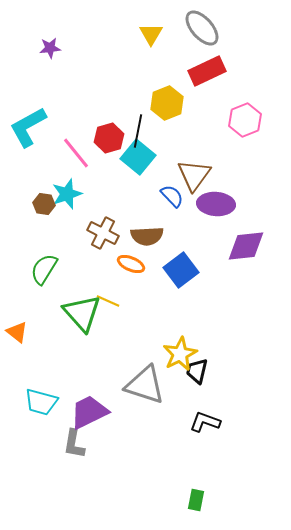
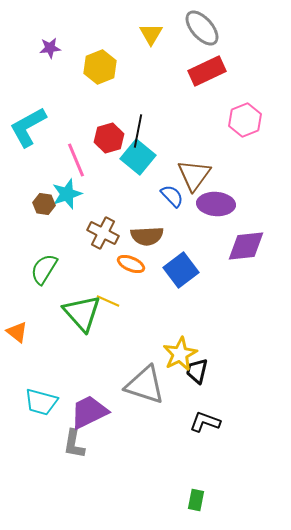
yellow hexagon: moved 67 px left, 36 px up
pink line: moved 7 px down; rotated 16 degrees clockwise
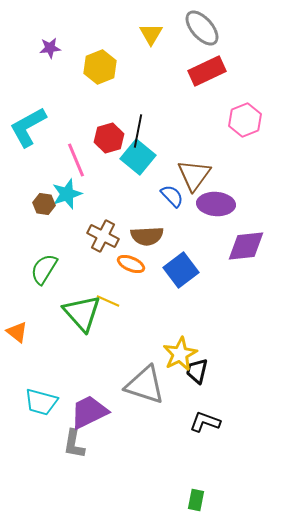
brown cross: moved 3 px down
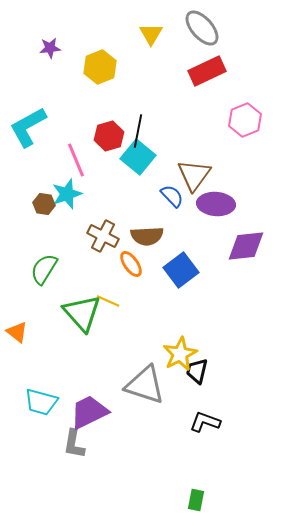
red hexagon: moved 2 px up
orange ellipse: rotated 32 degrees clockwise
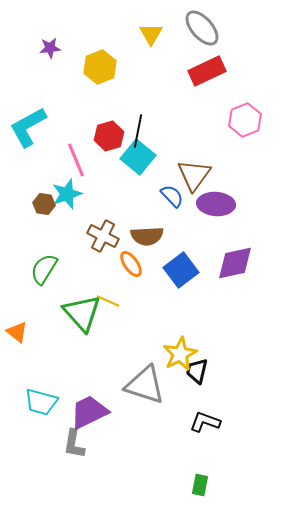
purple diamond: moved 11 px left, 17 px down; rotated 6 degrees counterclockwise
green rectangle: moved 4 px right, 15 px up
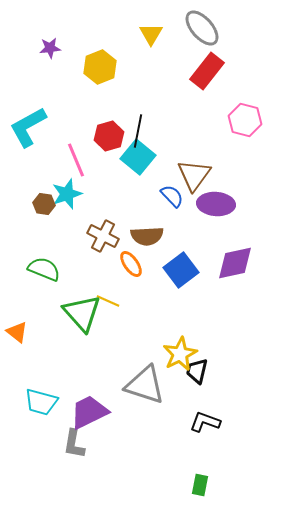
red rectangle: rotated 27 degrees counterclockwise
pink hexagon: rotated 24 degrees counterclockwise
green semicircle: rotated 80 degrees clockwise
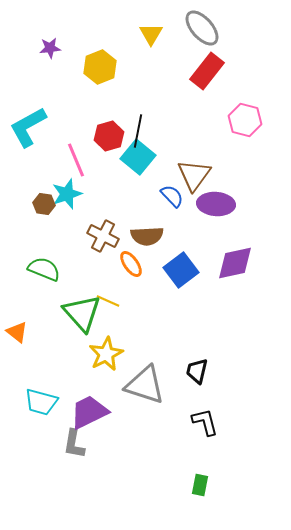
yellow star: moved 74 px left
black L-shape: rotated 56 degrees clockwise
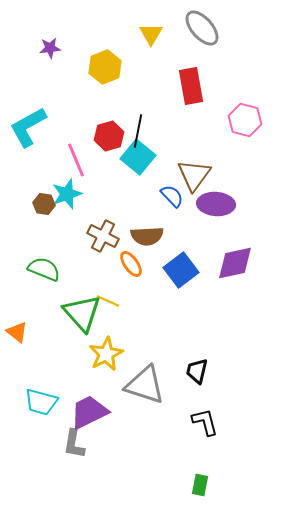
yellow hexagon: moved 5 px right
red rectangle: moved 16 px left, 15 px down; rotated 48 degrees counterclockwise
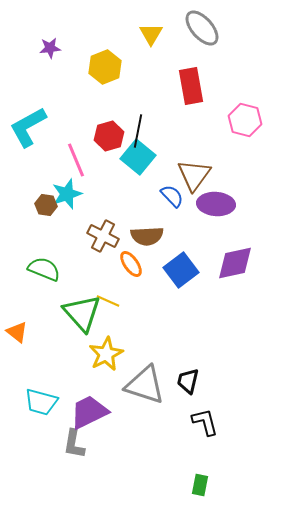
brown hexagon: moved 2 px right, 1 px down
black trapezoid: moved 9 px left, 10 px down
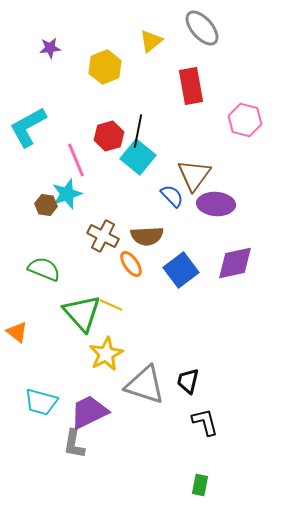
yellow triangle: moved 7 px down; rotated 20 degrees clockwise
yellow line: moved 3 px right, 4 px down
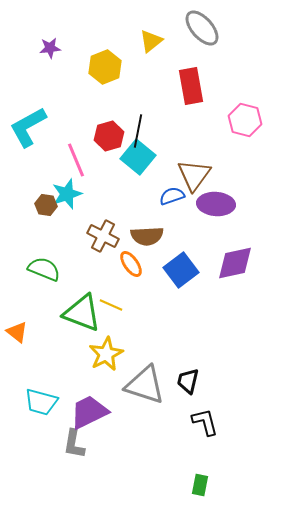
blue semicircle: rotated 65 degrees counterclockwise
green triangle: rotated 27 degrees counterclockwise
